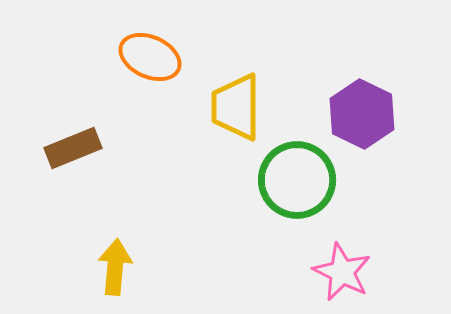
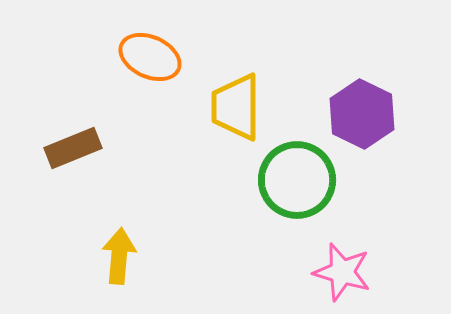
yellow arrow: moved 4 px right, 11 px up
pink star: rotated 10 degrees counterclockwise
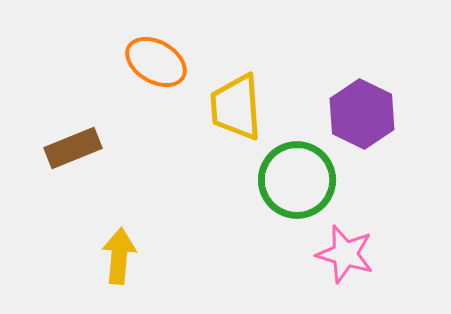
orange ellipse: moved 6 px right, 5 px down; rotated 6 degrees clockwise
yellow trapezoid: rotated 4 degrees counterclockwise
pink star: moved 3 px right, 18 px up
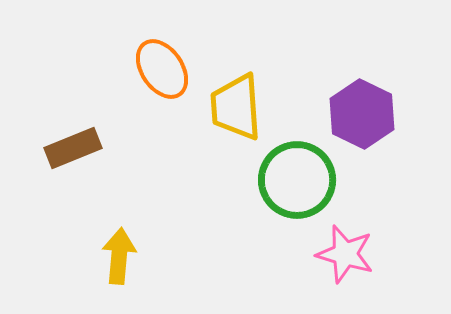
orange ellipse: moved 6 px right, 7 px down; rotated 26 degrees clockwise
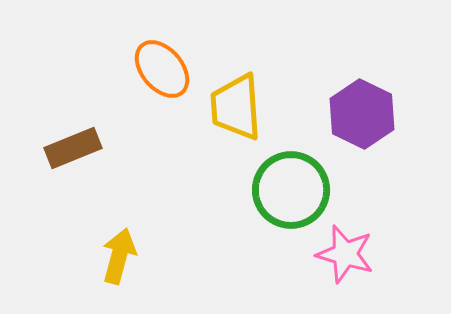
orange ellipse: rotated 6 degrees counterclockwise
green circle: moved 6 px left, 10 px down
yellow arrow: rotated 10 degrees clockwise
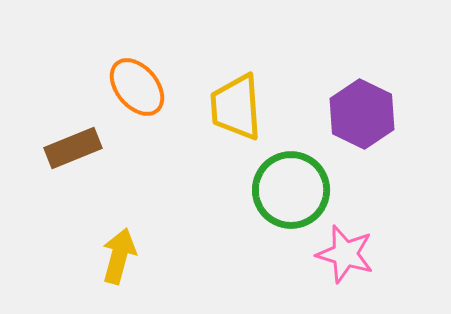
orange ellipse: moved 25 px left, 18 px down
